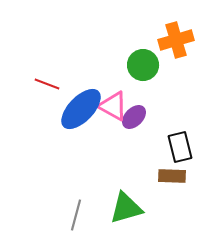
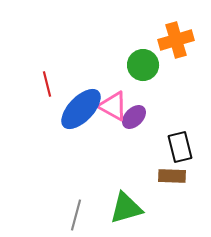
red line: rotated 55 degrees clockwise
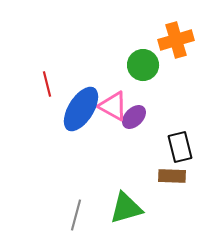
blue ellipse: rotated 12 degrees counterclockwise
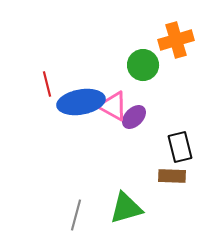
blue ellipse: moved 7 px up; rotated 48 degrees clockwise
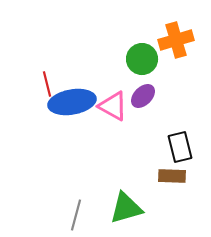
green circle: moved 1 px left, 6 px up
blue ellipse: moved 9 px left
purple ellipse: moved 9 px right, 21 px up
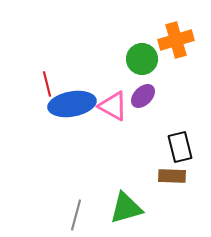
blue ellipse: moved 2 px down
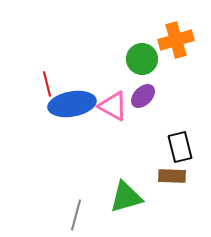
green triangle: moved 11 px up
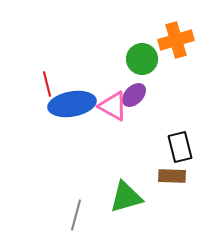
purple ellipse: moved 9 px left, 1 px up
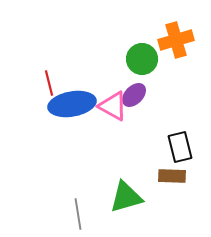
red line: moved 2 px right, 1 px up
gray line: moved 2 px right, 1 px up; rotated 24 degrees counterclockwise
